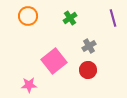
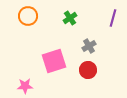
purple line: rotated 30 degrees clockwise
pink square: rotated 20 degrees clockwise
pink star: moved 4 px left, 1 px down
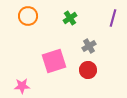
pink star: moved 3 px left
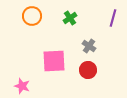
orange circle: moved 4 px right
gray cross: rotated 24 degrees counterclockwise
pink square: rotated 15 degrees clockwise
pink star: rotated 21 degrees clockwise
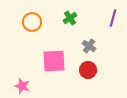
orange circle: moved 6 px down
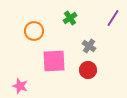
purple line: rotated 18 degrees clockwise
orange circle: moved 2 px right, 9 px down
pink star: moved 2 px left
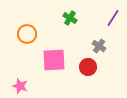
green cross: rotated 24 degrees counterclockwise
orange circle: moved 7 px left, 3 px down
gray cross: moved 10 px right
pink square: moved 1 px up
red circle: moved 3 px up
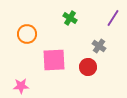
pink star: moved 1 px right; rotated 21 degrees counterclockwise
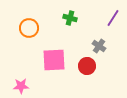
green cross: rotated 16 degrees counterclockwise
orange circle: moved 2 px right, 6 px up
red circle: moved 1 px left, 1 px up
